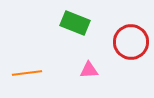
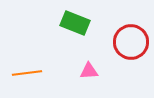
pink triangle: moved 1 px down
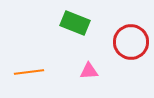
orange line: moved 2 px right, 1 px up
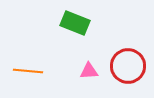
red circle: moved 3 px left, 24 px down
orange line: moved 1 px left, 1 px up; rotated 12 degrees clockwise
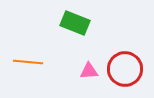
red circle: moved 3 px left, 3 px down
orange line: moved 9 px up
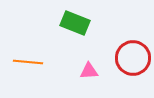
red circle: moved 8 px right, 11 px up
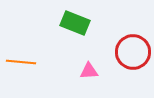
red circle: moved 6 px up
orange line: moved 7 px left
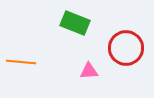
red circle: moved 7 px left, 4 px up
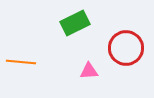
green rectangle: rotated 48 degrees counterclockwise
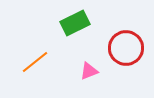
orange line: moved 14 px right; rotated 44 degrees counterclockwise
pink triangle: rotated 18 degrees counterclockwise
